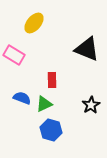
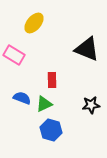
black star: rotated 24 degrees clockwise
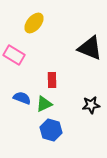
black triangle: moved 3 px right, 1 px up
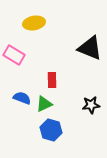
yellow ellipse: rotated 40 degrees clockwise
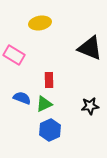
yellow ellipse: moved 6 px right
red rectangle: moved 3 px left
black star: moved 1 px left, 1 px down
blue hexagon: moved 1 px left; rotated 20 degrees clockwise
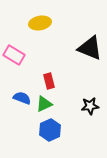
red rectangle: moved 1 px down; rotated 14 degrees counterclockwise
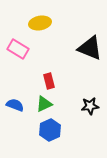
pink rectangle: moved 4 px right, 6 px up
blue semicircle: moved 7 px left, 7 px down
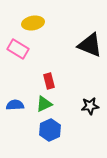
yellow ellipse: moved 7 px left
black triangle: moved 3 px up
blue semicircle: rotated 24 degrees counterclockwise
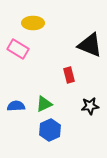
yellow ellipse: rotated 10 degrees clockwise
red rectangle: moved 20 px right, 6 px up
blue semicircle: moved 1 px right, 1 px down
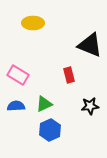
pink rectangle: moved 26 px down
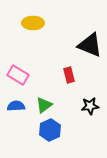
green triangle: moved 1 px down; rotated 12 degrees counterclockwise
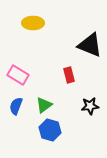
blue semicircle: rotated 66 degrees counterclockwise
blue hexagon: rotated 20 degrees counterclockwise
